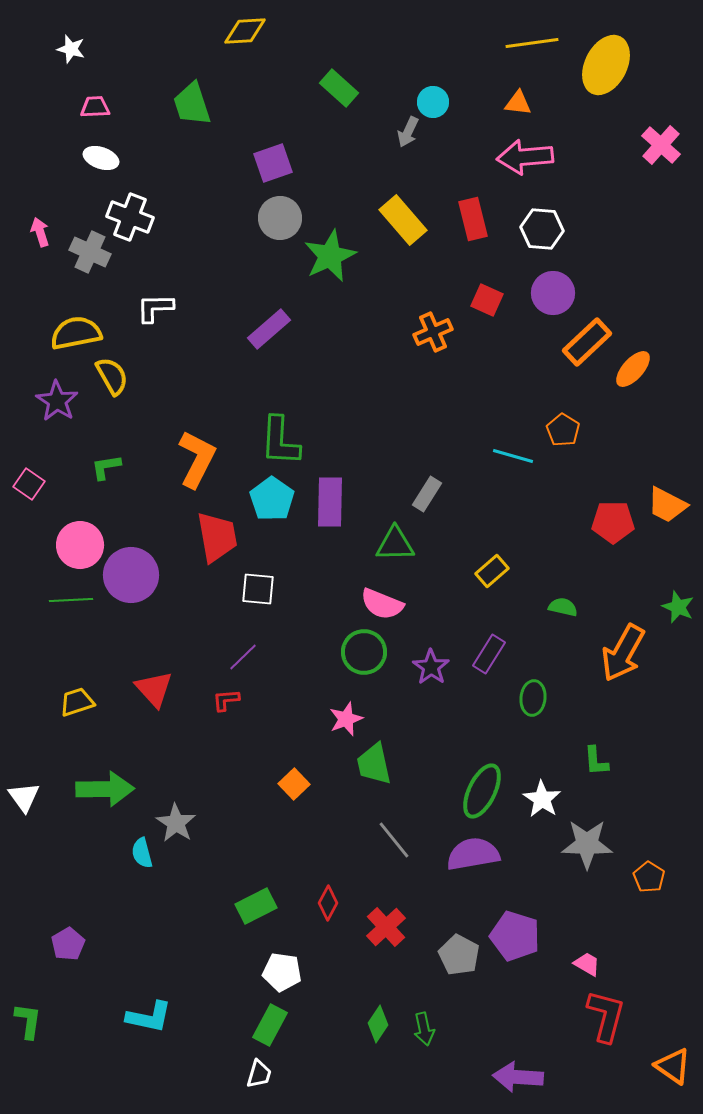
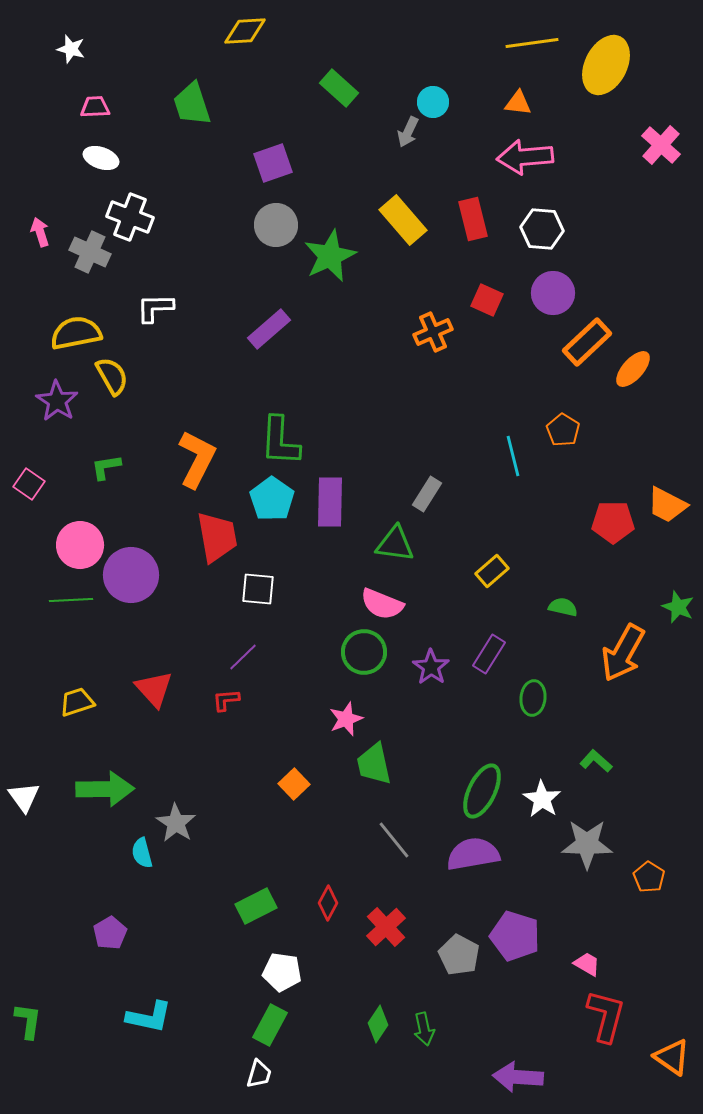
gray circle at (280, 218): moved 4 px left, 7 px down
cyan line at (513, 456): rotated 60 degrees clockwise
green triangle at (395, 544): rotated 9 degrees clockwise
green L-shape at (596, 761): rotated 136 degrees clockwise
purple pentagon at (68, 944): moved 42 px right, 11 px up
orange triangle at (673, 1066): moved 1 px left, 9 px up
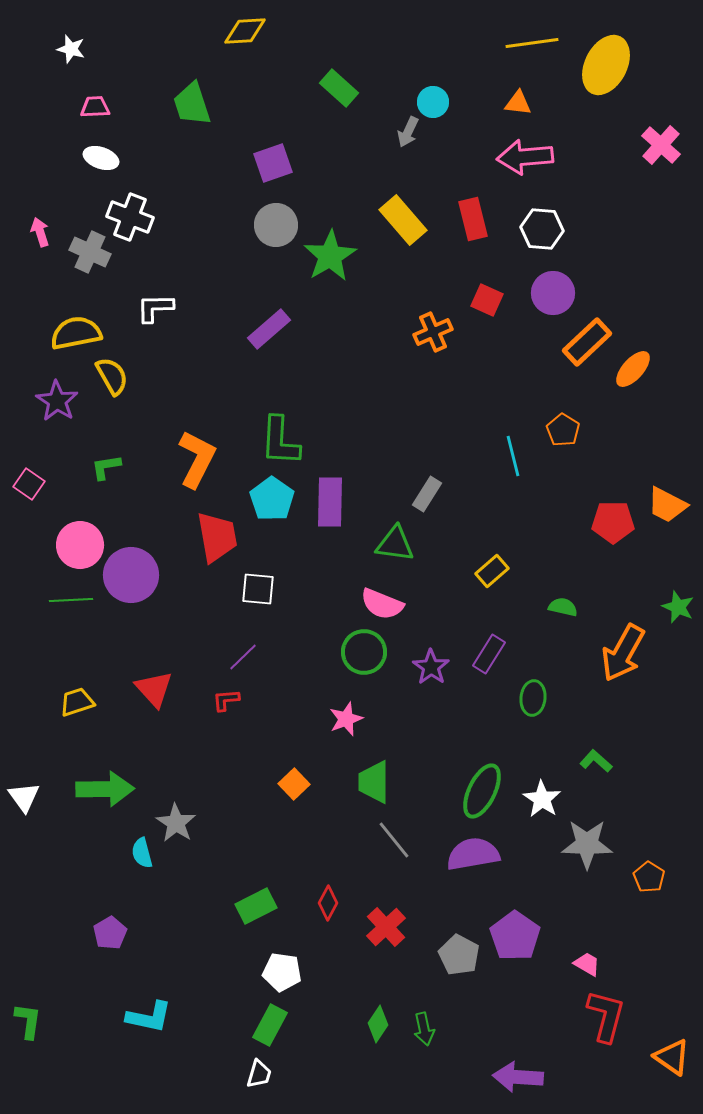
green star at (330, 256): rotated 6 degrees counterclockwise
green trapezoid at (374, 764): moved 18 px down; rotated 12 degrees clockwise
purple pentagon at (515, 936): rotated 18 degrees clockwise
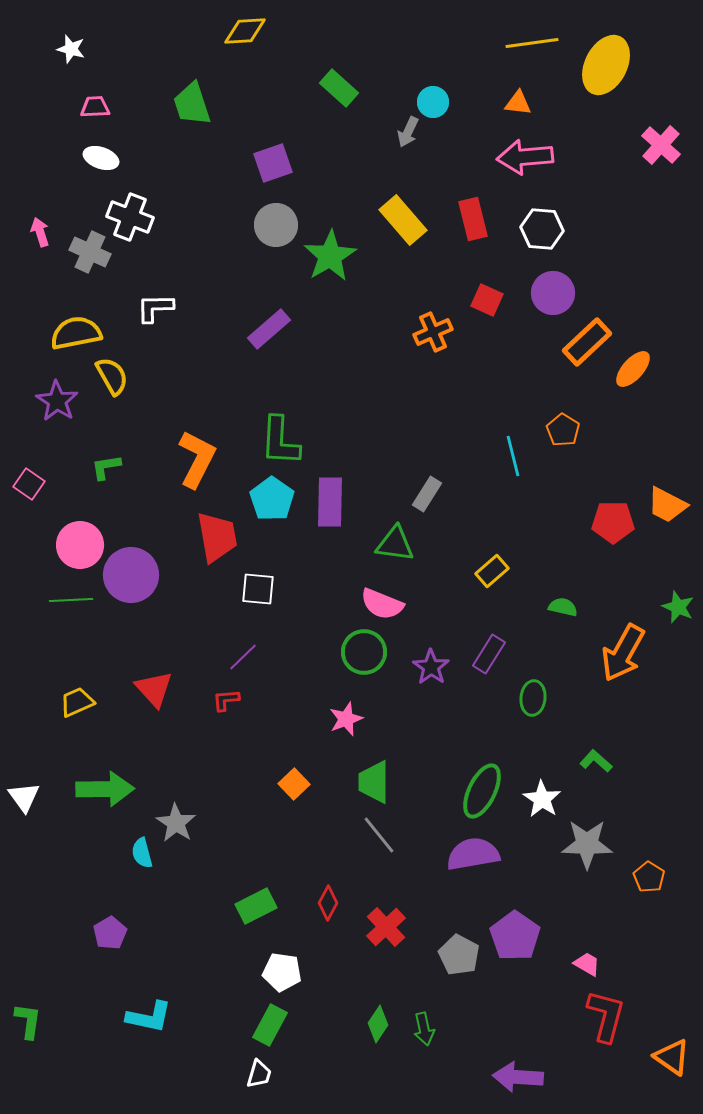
yellow trapezoid at (77, 702): rotated 6 degrees counterclockwise
gray line at (394, 840): moved 15 px left, 5 px up
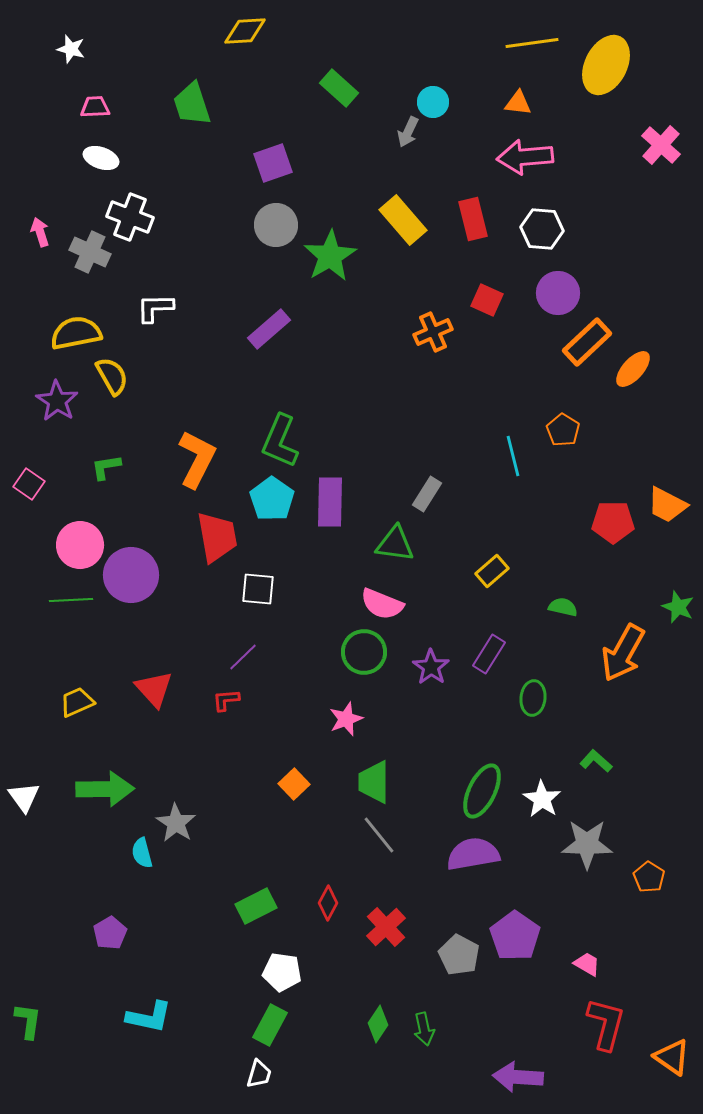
purple circle at (553, 293): moved 5 px right
green L-shape at (280, 441): rotated 20 degrees clockwise
red L-shape at (606, 1016): moved 8 px down
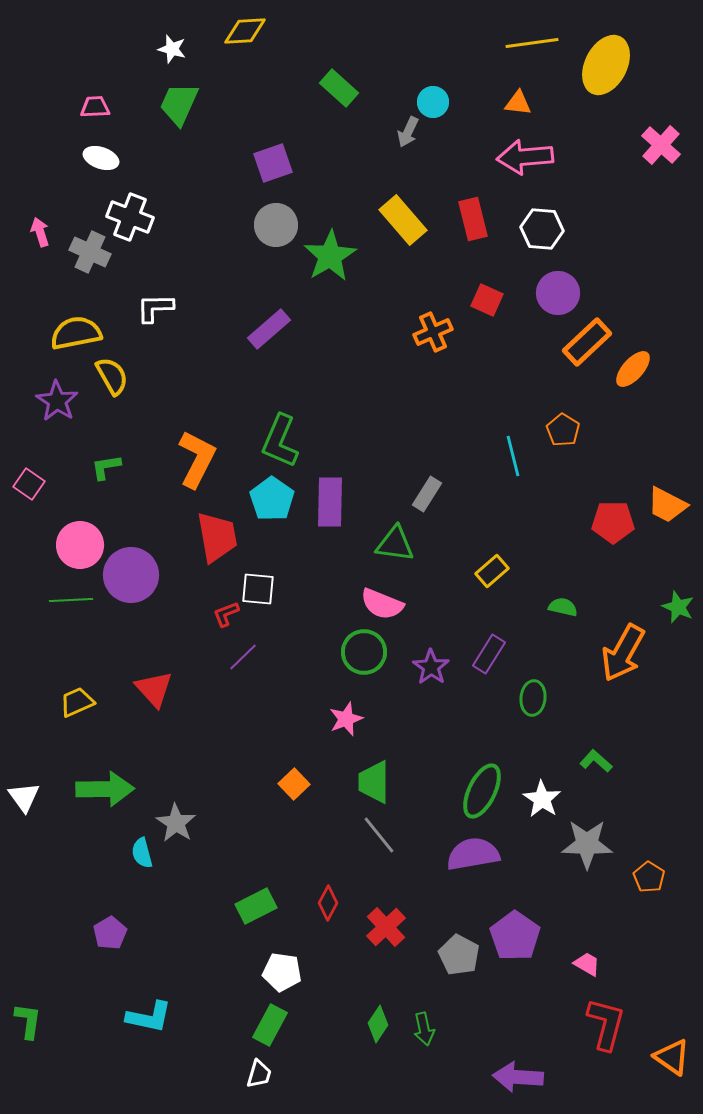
white star at (71, 49): moved 101 px right
green trapezoid at (192, 104): moved 13 px left; rotated 42 degrees clockwise
red L-shape at (226, 700): moved 86 px up; rotated 16 degrees counterclockwise
